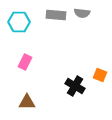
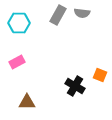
gray rectangle: moved 2 px right; rotated 66 degrees counterclockwise
cyan hexagon: moved 1 px down
pink rectangle: moved 8 px left; rotated 35 degrees clockwise
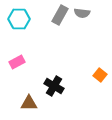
gray rectangle: moved 2 px right
cyan hexagon: moved 4 px up
orange square: rotated 16 degrees clockwise
black cross: moved 21 px left
brown triangle: moved 2 px right, 1 px down
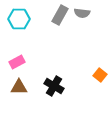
brown triangle: moved 10 px left, 16 px up
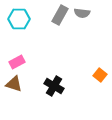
brown triangle: moved 5 px left, 3 px up; rotated 18 degrees clockwise
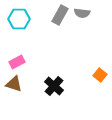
black cross: rotated 12 degrees clockwise
